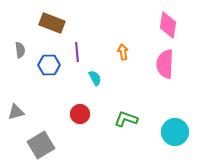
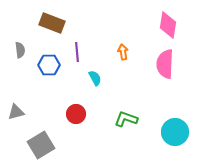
red circle: moved 4 px left
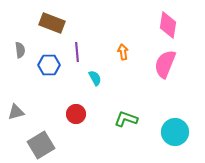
pink semicircle: rotated 20 degrees clockwise
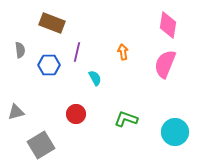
purple line: rotated 18 degrees clockwise
